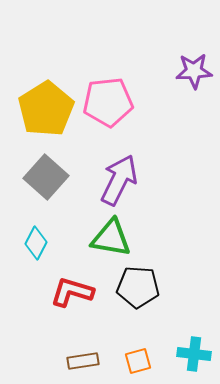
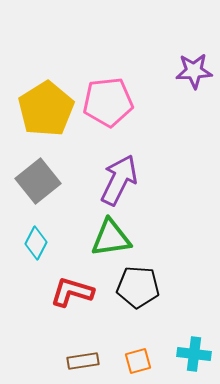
gray square: moved 8 px left, 4 px down; rotated 9 degrees clockwise
green triangle: rotated 18 degrees counterclockwise
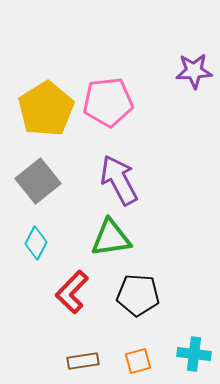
purple arrow: rotated 54 degrees counterclockwise
black pentagon: moved 8 px down
red L-shape: rotated 63 degrees counterclockwise
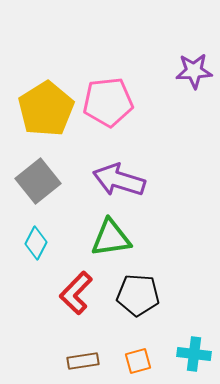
purple arrow: rotated 45 degrees counterclockwise
red L-shape: moved 4 px right, 1 px down
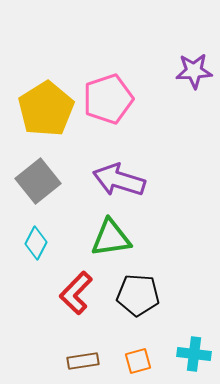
pink pentagon: moved 3 px up; rotated 12 degrees counterclockwise
